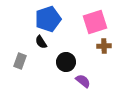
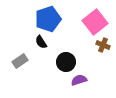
pink square: rotated 20 degrees counterclockwise
brown cross: moved 1 px left, 1 px up; rotated 24 degrees clockwise
gray rectangle: rotated 35 degrees clockwise
purple semicircle: moved 4 px left, 1 px up; rotated 56 degrees counterclockwise
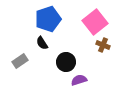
black semicircle: moved 1 px right, 1 px down
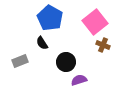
blue pentagon: moved 2 px right, 1 px up; rotated 25 degrees counterclockwise
gray rectangle: rotated 14 degrees clockwise
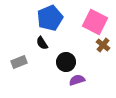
blue pentagon: rotated 20 degrees clockwise
pink square: rotated 25 degrees counterclockwise
brown cross: rotated 16 degrees clockwise
gray rectangle: moved 1 px left, 1 px down
purple semicircle: moved 2 px left
